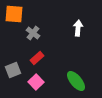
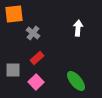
orange square: rotated 12 degrees counterclockwise
gray square: rotated 21 degrees clockwise
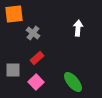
green ellipse: moved 3 px left, 1 px down
